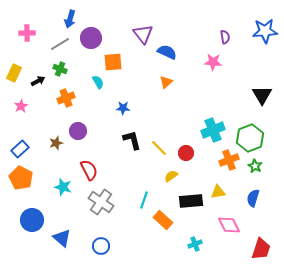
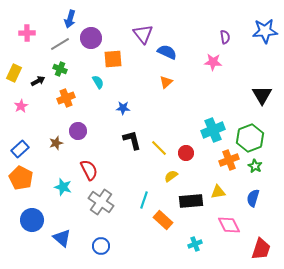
orange square at (113, 62): moved 3 px up
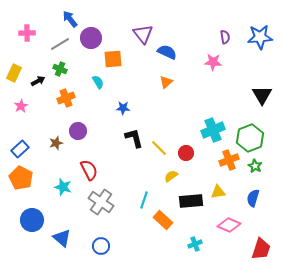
blue arrow at (70, 19): rotated 126 degrees clockwise
blue star at (265, 31): moved 5 px left, 6 px down
black L-shape at (132, 140): moved 2 px right, 2 px up
pink diamond at (229, 225): rotated 40 degrees counterclockwise
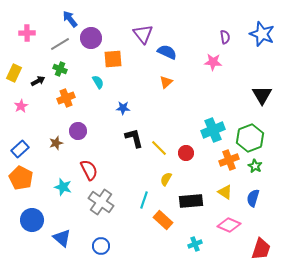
blue star at (260, 37): moved 2 px right, 3 px up; rotated 25 degrees clockwise
yellow semicircle at (171, 176): moved 5 px left, 3 px down; rotated 24 degrees counterclockwise
yellow triangle at (218, 192): moved 7 px right; rotated 42 degrees clockwise
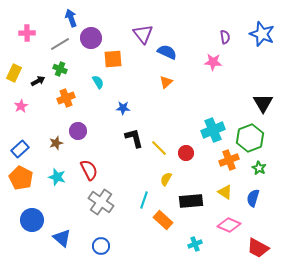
blue arrow at (70, 19): moved 1 px right, 1 px up; rotated 18 degrees clockwise
black triangle at (262, 95): moved 1 px right, 8 px down
green star at (255, 166): moved 4 px right, 2 px down
cyan star at (63, 187): moved 6 px left, 10 px up
red trapezoid at (261, 249): moved 3 px left, 1 px up; rotated 100 degrees clockwise
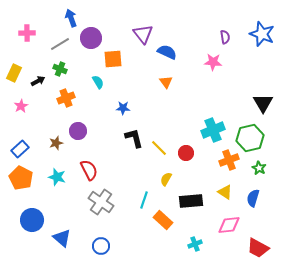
orange triangle at (166, 82): rotated 24 degrees counterclockwise
green hexagon at (250, 138): rotated 8 degrees clockwise
pink diamond at (229, 225): rotated 30 degrees counterclockwise
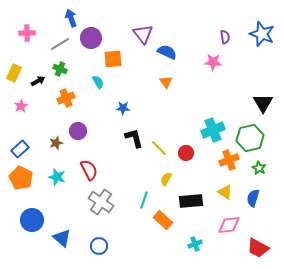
blue circle at (101, 246): moved 2 px left
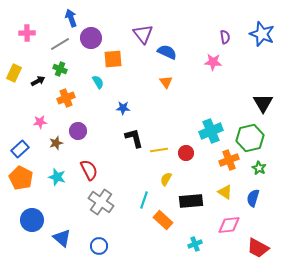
pink star at (21, 106): moved 19 px right, 16 px down; rotated 24 degrees clockwise
cyan cross at (213, 130): moved 2 px left, 1 px down
yellow line at (159, 148): moved 2 px down; rotated 54 degrees counterclockwise
